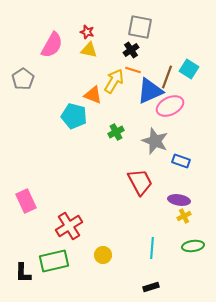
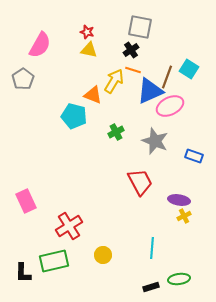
pink semicircle: moved 12 px left
blue rectangle: moved 13 px right, 5 px up
green ellipse: moved 14 px left, 33 px down
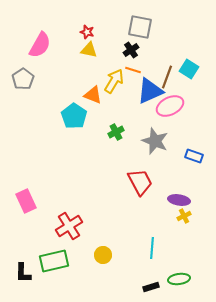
cyan pentagon: rotated 20 degrees clockwise
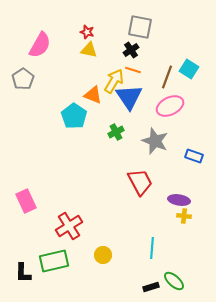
blue triangle: moved 21 px left, 6 px down; rotated 40 degrees counterclockwise
yellow cross: rotated 32 degrees clockwise
green ellipse: moved 5 px left, 2 px down; rotated 50 degrees clockwise
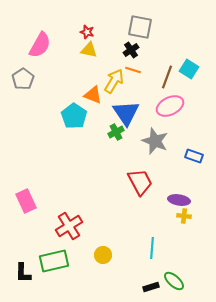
blue triangle: moved 3 px left, 16 px down
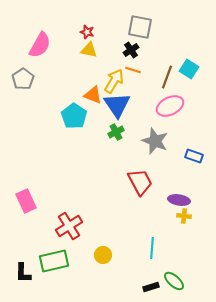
blue triangle: moved 9 px left, 8 px up
